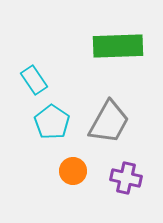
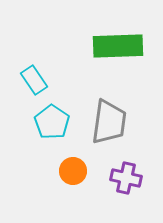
gray trapezoid: rotated 21 degrees counterclockwise
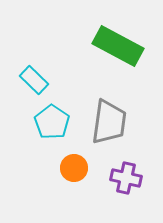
green rectangle: rotated 30 degrees clockwise
cyan rectangle: rotated 12 degrees counterclockwise
orange circle: moved 1 px right, 3 px up
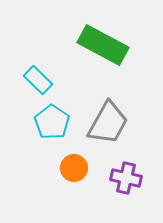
green rectangle: moved 15 px left, 1 px up
cyan rectangle: moved 4 px right
gray trapezoid: moved 1 px left, 1 px down; rotated 21 degrees clockwise
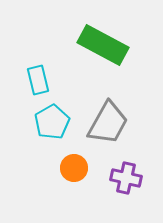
cyan rectangle: rotated 32 degrees clockwise
cyan pentagon: rotated 8 degrees clockwise
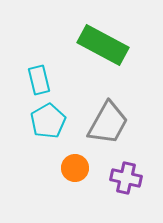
cyan rectangle: moved 1 px right
cyan pentagon: moved 4 px left, 1 px up
orange circle: moved 1 px right
